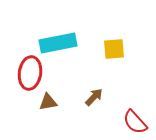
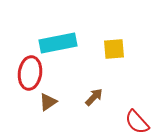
brown triangle: rotated 24 degrees counterclockwise
red semicircle: moved 2 px right
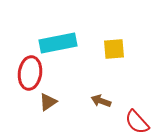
brown arrow: moved 7 px right, 4 px down; rotated 114 degrees counterclockwise
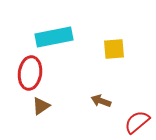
cyan rectangle: moved 4 px left, 6 px up
brown triangle: moved 7 px left, 4 px down
red semicircle: rotated 92 degrees clockwise
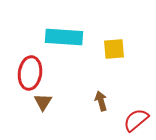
cyan rectangle: moved 10 px right; rotated 15 degrees clockwise
brown arrow: rotated 54 degrees clockwise
brown triangle: moved 2 px right, 4 px up; rotated 24 degrees counterclockwise
red semicircle: moved 1 px left, 2 px up
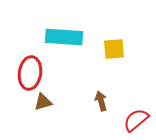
brown triangle: rotated 42 degrees clockwise
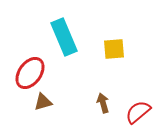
cyan rectangle: rotated 63 degrees clockwise
red ellipse: rotated 28 degrees clockwise
brown arrow: moved 2 px right, 2 px down
red semicircle: moved 2 px right, 8 px up
